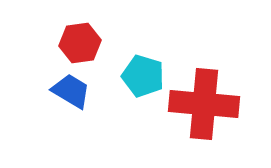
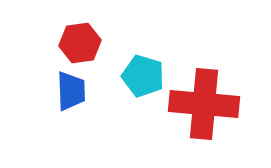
blue trapezoid: rotated 57 degrees clockwise
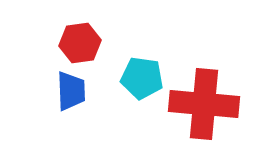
cyan pentagon: moved 1 px left, 2 px down; rotated 9 degrees counterclockwise
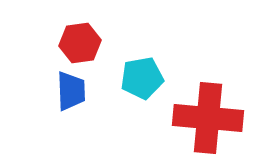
cyan pentagon: rotated 18 degrees counterclockwise
red cross: moved 4 px right, 14 px down
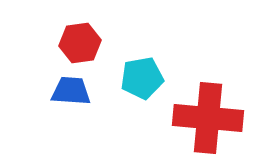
blue trapezoid: rotated 84 degrees counterclockwise
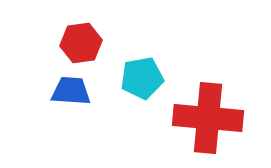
red hexagon: moved 1 px right
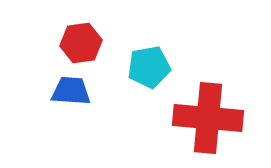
cyan pentagon: moved 7 px right, 11 px up
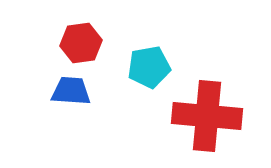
red cross: moved 1 px left, 2 px up
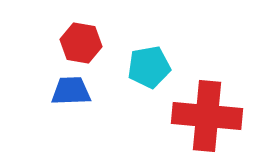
red hexagon: rotated 18 degrees clockwise
blue trapezoid: rotated 6 degrees counterclockwise
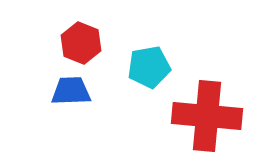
red hexagon: rotated 12 degrees clockwise
